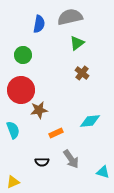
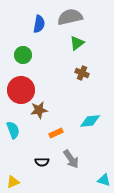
brown cross: rotated 16 degrees counterclockwise
cyan triangle: moved 1 px right, 8 px down
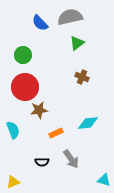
blue semicircle: moved 1 px right, 1 px up; rotated 126 degrees clockwise
brown cross: moved 4 px down
red circle: moved 4 px right, 3 px up
cyan diamond: moved 2 px left, 2 px down
